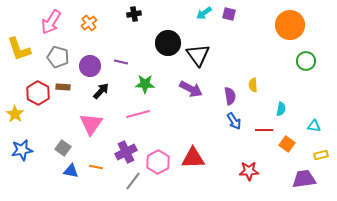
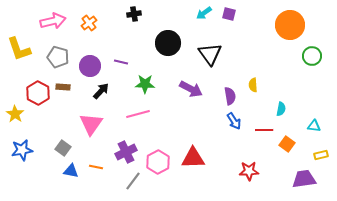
pink arrow: moved 2 px right, 1 px up; rotated 135 degrees counterclockwise
black triangle: moved 12 px right, 1 px up
green circle: moved 6 px right, 5 px up
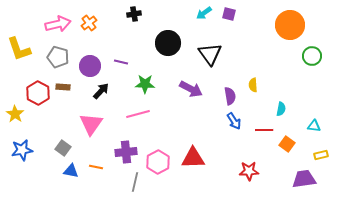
pink arrow: moved 5 px right, 3 px down
purple cross: rotated 20 degrees clockwise
gray line: moved 2 px right, 1 px down; rotated 24 degrees counterclockwise
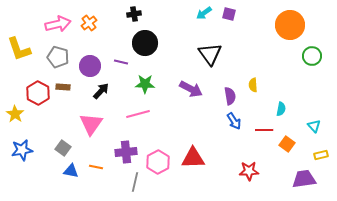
black circle: moved 23 px left
cyan triangle: rotated 40 degrees clockwise
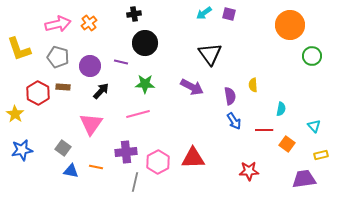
purple arrow: moved 1 px right, 2 px up
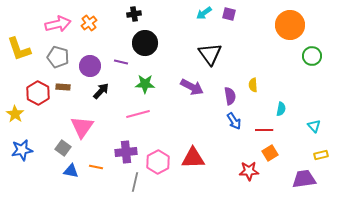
pink triangle: moved 9 px left, 3 px down
orange square: moved 17 px left, 9 px down; rotated 21 degrees clockwise
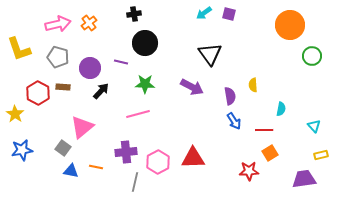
purple circle: moved 2 px down
pink triangle: rotated 15 degrees clockwise
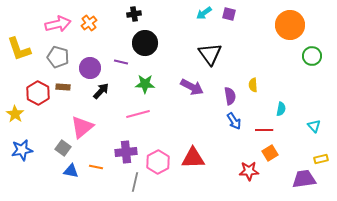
yellow rectangle: moved 4 px down
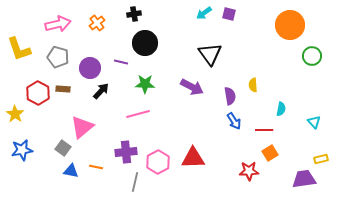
orange cross: moved 8 px right
brown rectangle: moved 2 px down
cyan triangle: moved 4 px up
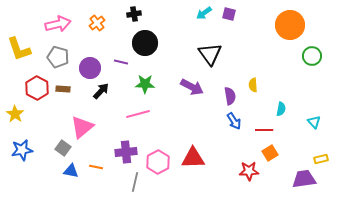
red hexagon: moved 1 px left, 5 px up
